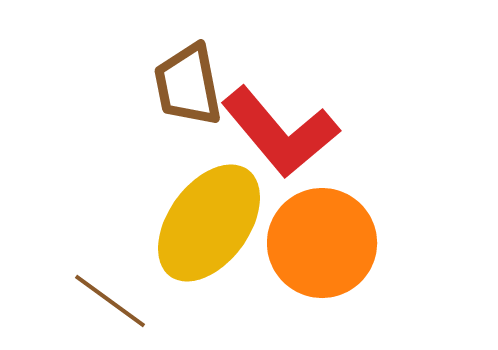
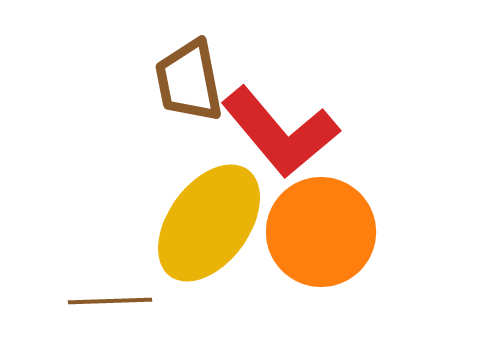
brown trapezoid: moved 1 px right, 4 px up
orange circle: moved 1 px left, 11 px up
brown line: rotated 38 degrees counterclockwise
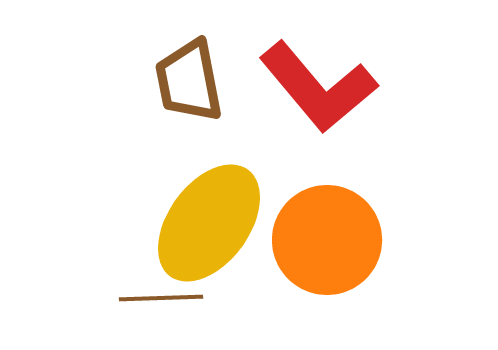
red L-shape: moved 38 px right, 45 px up
orange circle: moved 6 px right, 8 px down
brown line: moved 51 px right, 3 px up
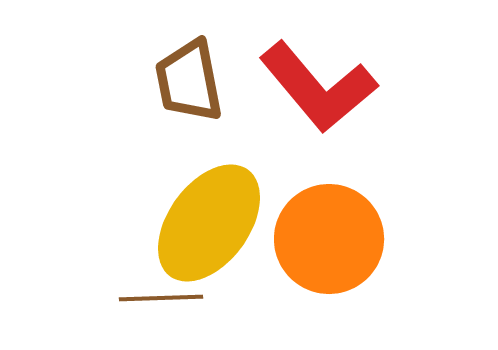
orange circle: moved 2 px right, 1 px up
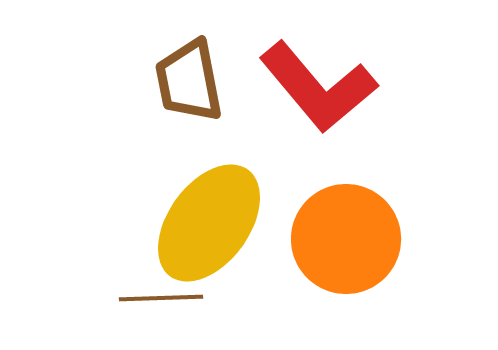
orange circle: moved 17 px right
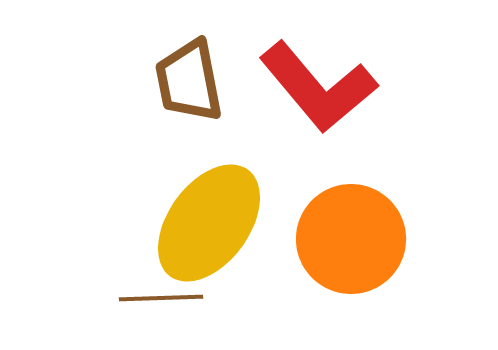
orange circle: moved 5 px right
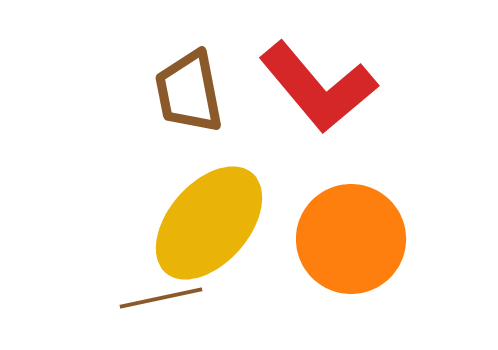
brown trapezoid: moved 11 px down
yellow ellipse: rotated 5 degrees clockwise
brown line: rotated 10 degrees counterclockwise
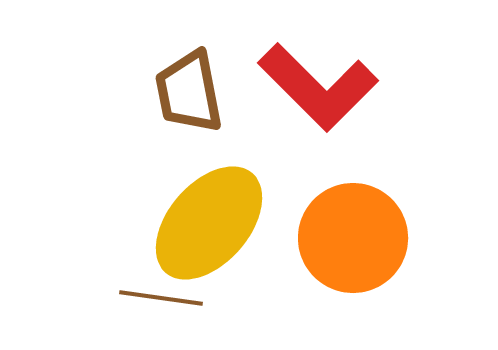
red L-shape: rotated 5 degrees counterclockwise
orange circle: moved 2 px right, 1 px up
brown line: rotated 20 degrees clockwise
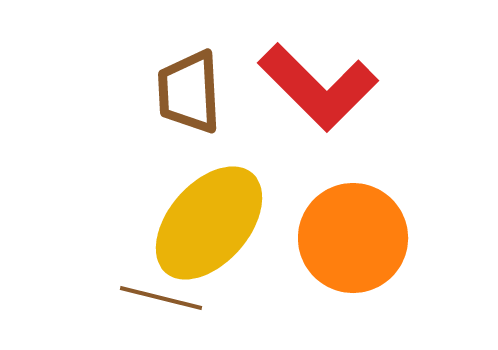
brown trapezoid: rotated 8 degrees clockwise
brown line: rotated 6 degrees clockwise
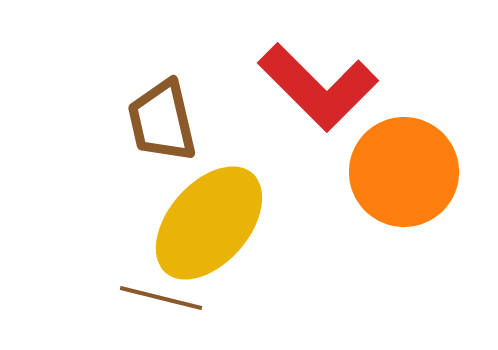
brown trapezoid: moved 27 px left, 29 px down; rotated 10 degrees counterclockwise
orange circle: moved 51 px right, 66 px up
